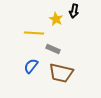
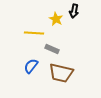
gray rectangle: moved 1 px left
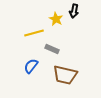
yellow line: rotated 18 degrees counterclockwise
brown trapezoid: moved 4 px right, 2 px down
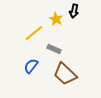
yellow line: rotated 24 degrees counterclockwise
gray rectangle: moved 2 px right
brown trapezoid: moved 1 px up; rotated 30 degrees clockwise
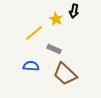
blue semicircle: rotated 56 degrees clockwise
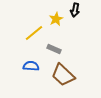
black arrow: moved 1 px right, 1 px up
yellow star: rotated 16 degrees clockwise
brown trapezoid: moved 2 px left, 1 px down
